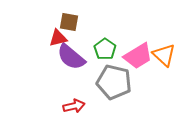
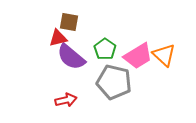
red arrow: moved 8 px left, 6 px up
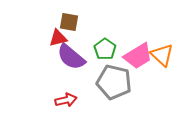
orange triangle: moved 2 px left
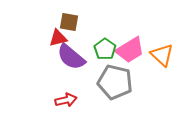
pink trapezoid: moved 8 px left, 6 px up
gray pentagon: moved 1 px right
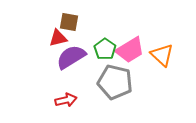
purple semicircle: rotated 108 degrees clockwise
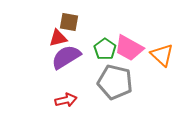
pink trapezoid: moved 1 px left, 2 px up; rotated 60 degrees clockwise
purple semicircle: moved 5 px left
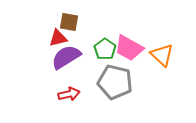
red arrow: moved 3 px right, 6 px up
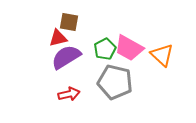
green pentagon: rotated 10 degrees clockwise
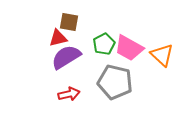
green pentagon: moved 1 px left, 5 px up
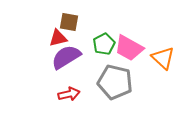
orange triangle: moved 1 px right, 3 px down
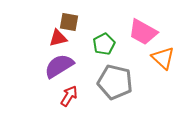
pink trapezoid: moved 14 px right, 16 px up
purple semicircle: moved 7 px left, 9 px down
red arrow: moved 2 px down; rotated 45 degrees counterclockwise
